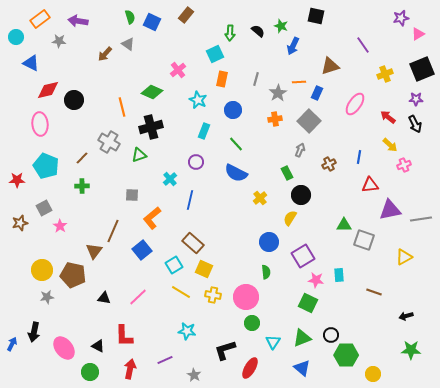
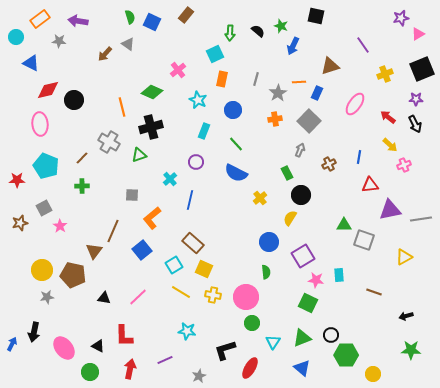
gray star at (194, 375): moved 5 px right, 1 px down; rotated 16 degrees clockwise
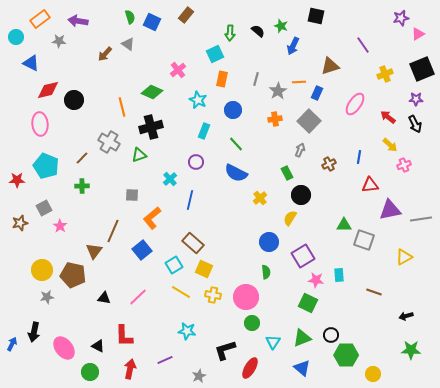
gray star at (278, 93): moved 2 px up
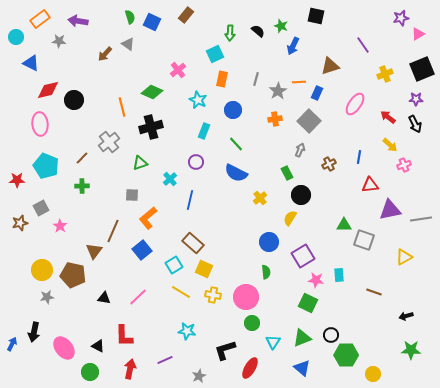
gray cross at (109, 142): rotated 20 degrees clockwise
green triangle at (139, 155): moved 1 px right, 8 px down
gray square at (44, 208): moved 3 px left
orange L-shape at (152, 218): moved 4 px left
